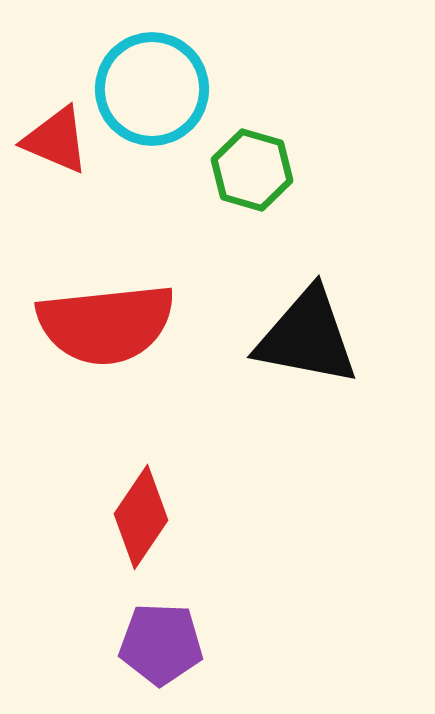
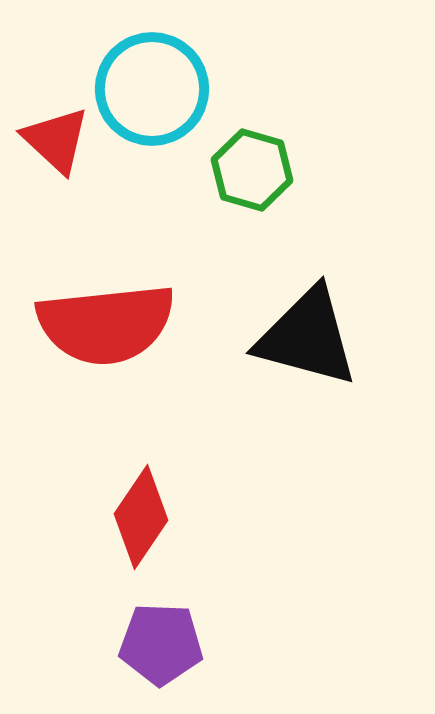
red triangle: rotated 20 degrees clockwise
black triangle: rotated 4 degrees clockwise
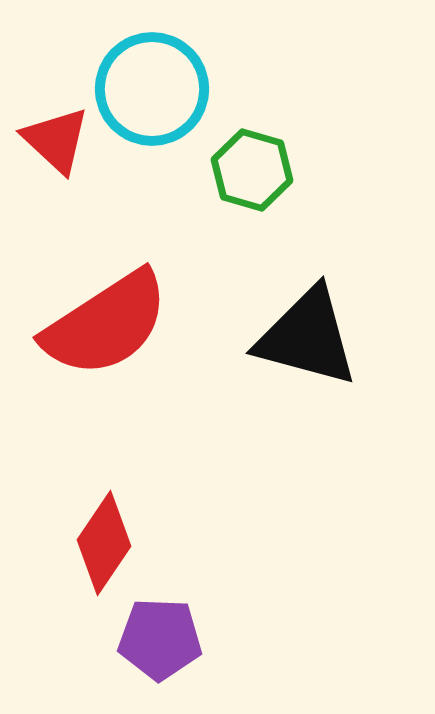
red semicircle: rotated 27 degrees counterclockwise
red diamond: moved 37 px left, 26 px down
purple pentagon: moved 1 px left, 5 px up
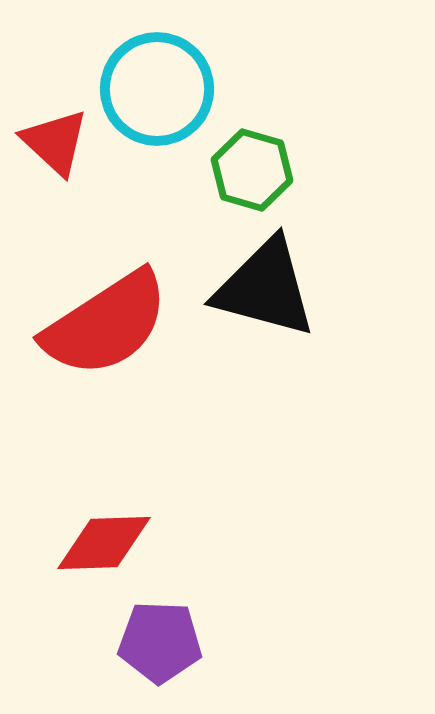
cyan circle: moved 5 px right
red triangle: moved 1 px left, 2 px down
black triangle: moved 42 px left, 49 px up
red diamond: rotated 54 degrees clockwise
purple pentagon: moved 3 px down
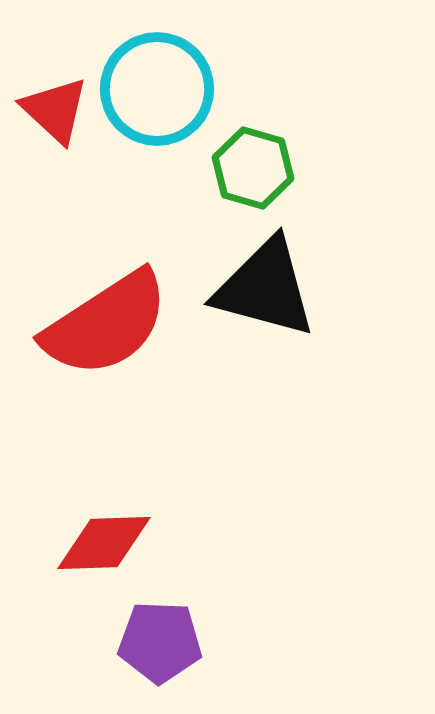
red triangle: moved 32 px up
green hexagon: moved 1 px right, 2 px up
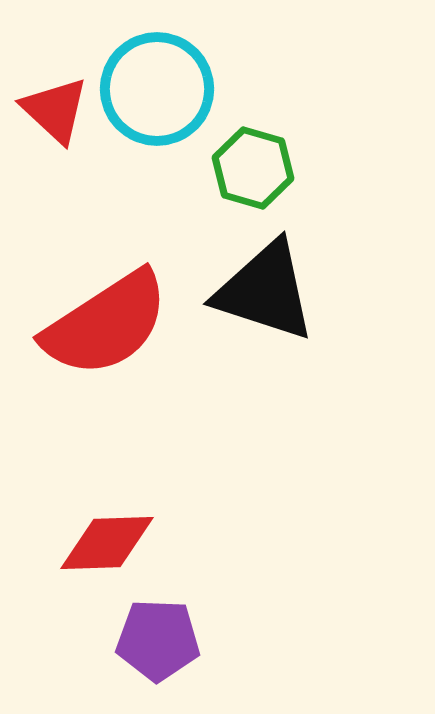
black triangle: moved 3 px down; rotated 3 degrees clockwise
red diamond: moved 3 px right
purple pentagon: moved 2 px left, 2 px up
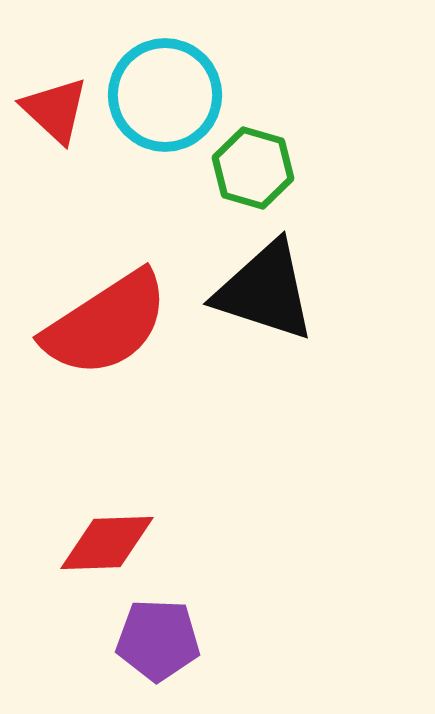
cyan circle: moved 8 px right, 6 px down
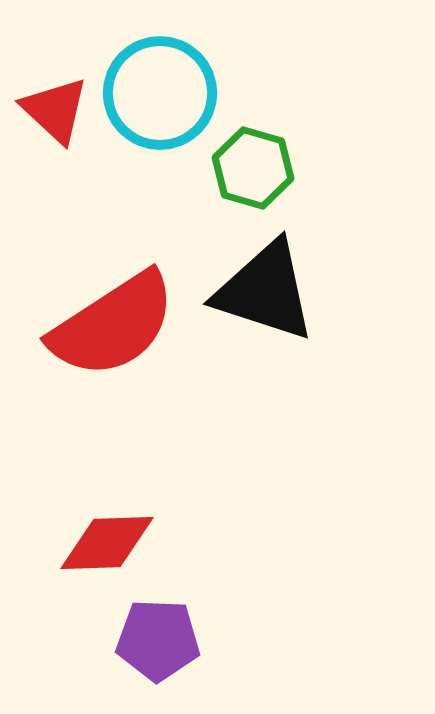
cyan circle: moved 5 px left, 2 px up
red semicircle: moved 7 px right, 1 px down
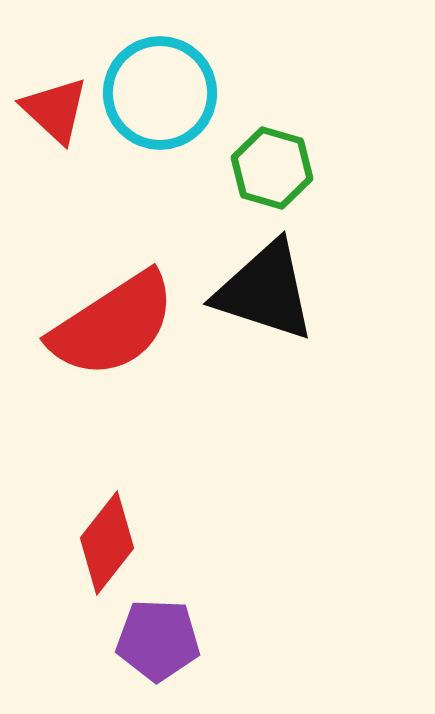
green hexagon: moved 19 px right
red diamond: rotated 50 degrees counterclockwise
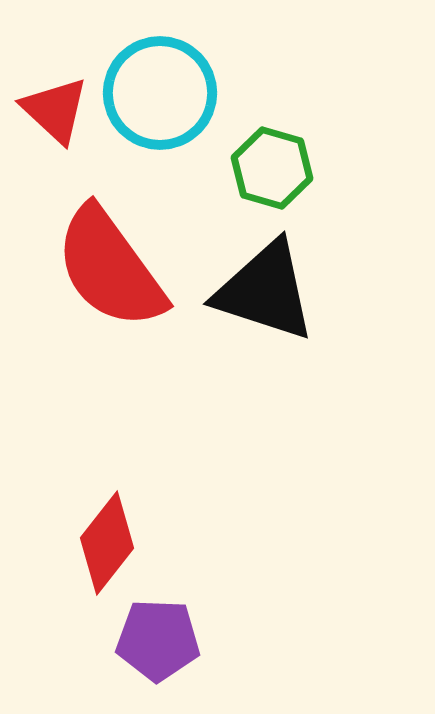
red semicircle: moved 3 px left, 57 px up; rotated 87 degrees clockwise
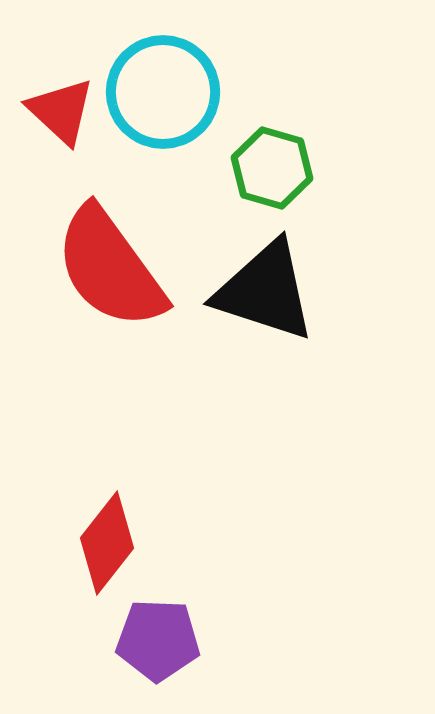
cyan circle: moved 3 px right, 1 px up
red triangle: moved 6 px right, 1 px down
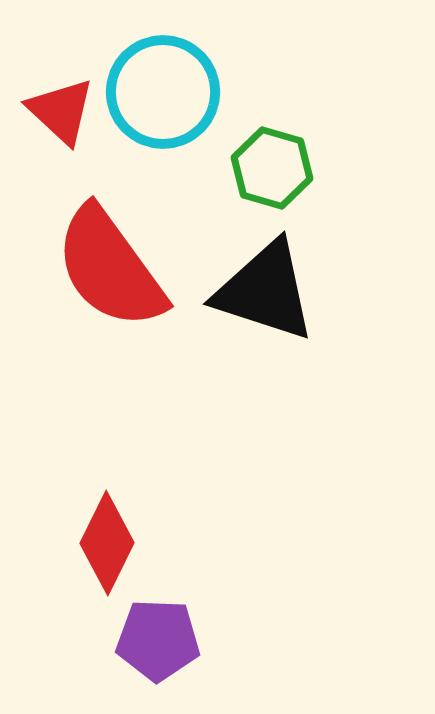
red diamond: rotated 12 degrees counterclockwise
